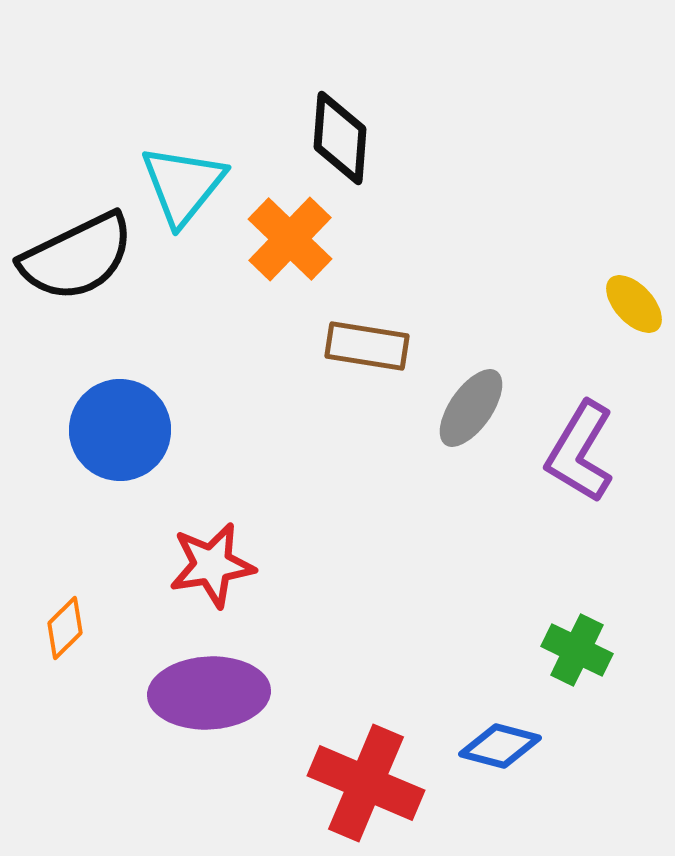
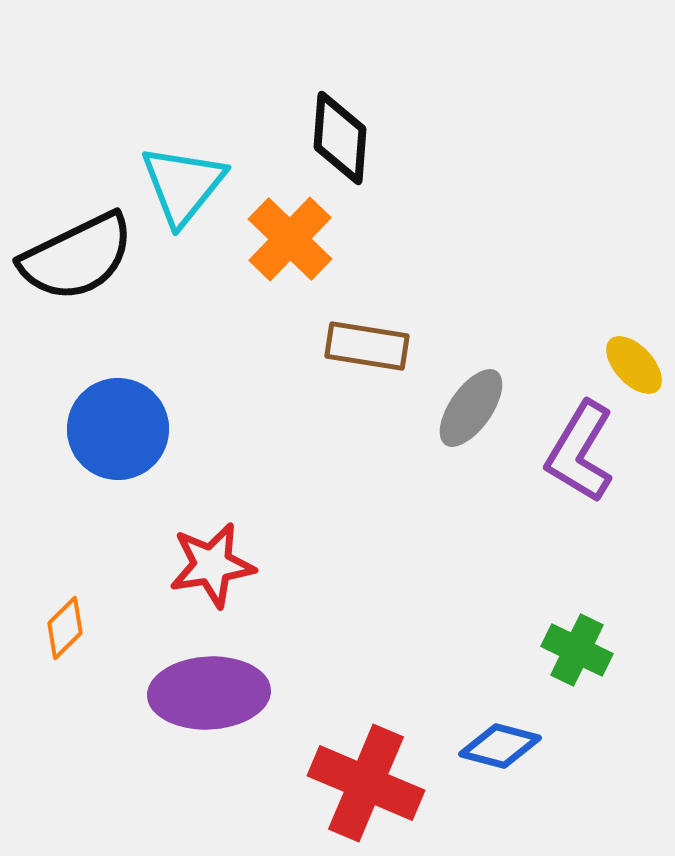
yellow ellipse: moved 61 px down
blue circle: moved 2 px left, 1 px up
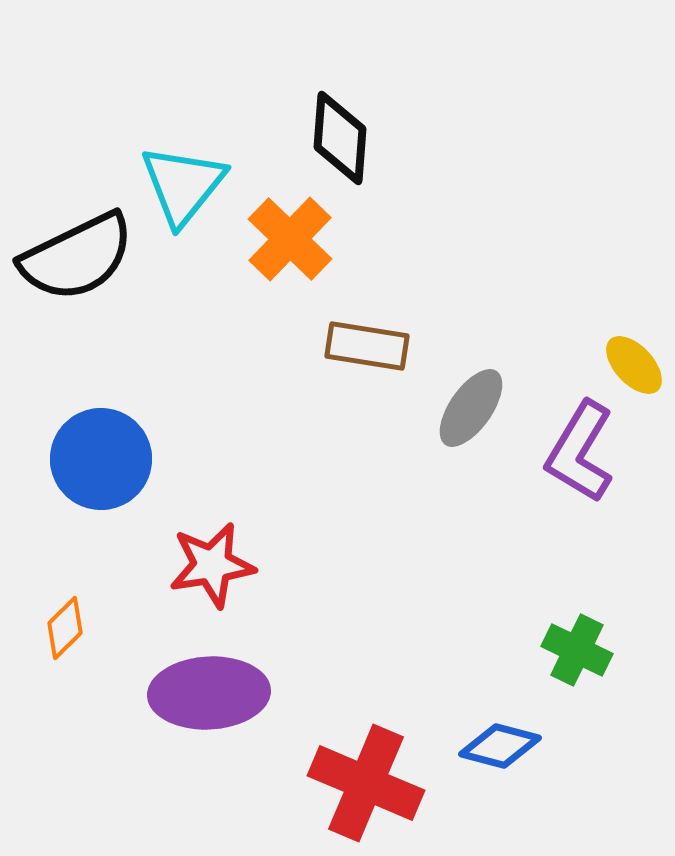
blue circle: moved 17 px left, 30 px down
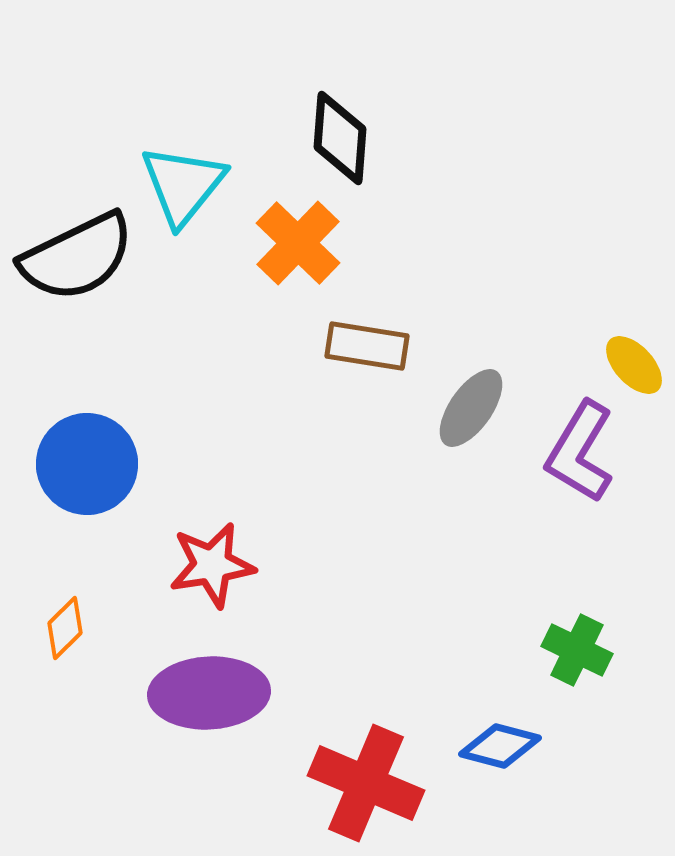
orange cross: moved 8 px right, 4 px down
blue circle: moved 14 px left, 5 px down
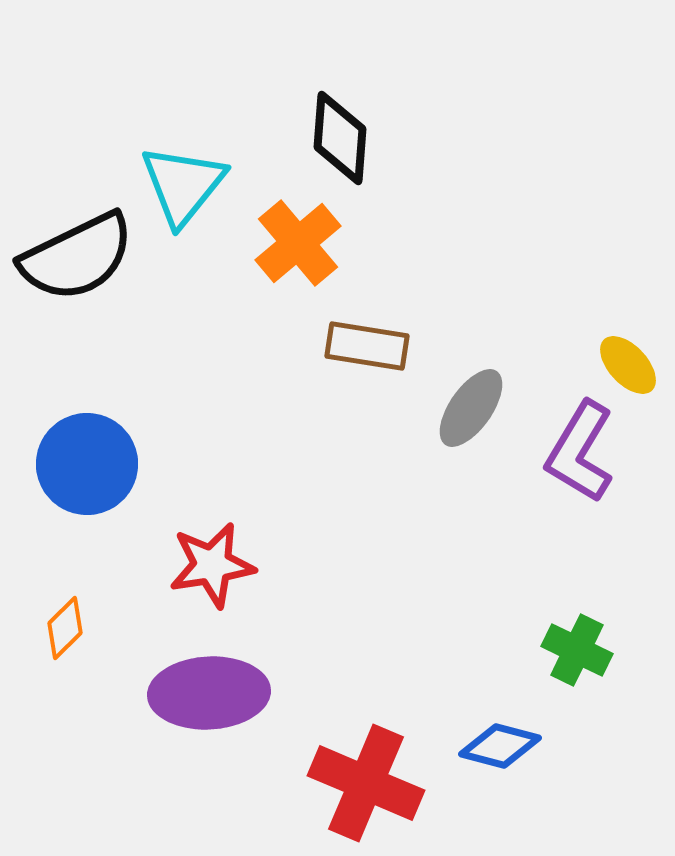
orange cross: rotated 6 degrees clockwise
yellow ellipse: moved 6 px left
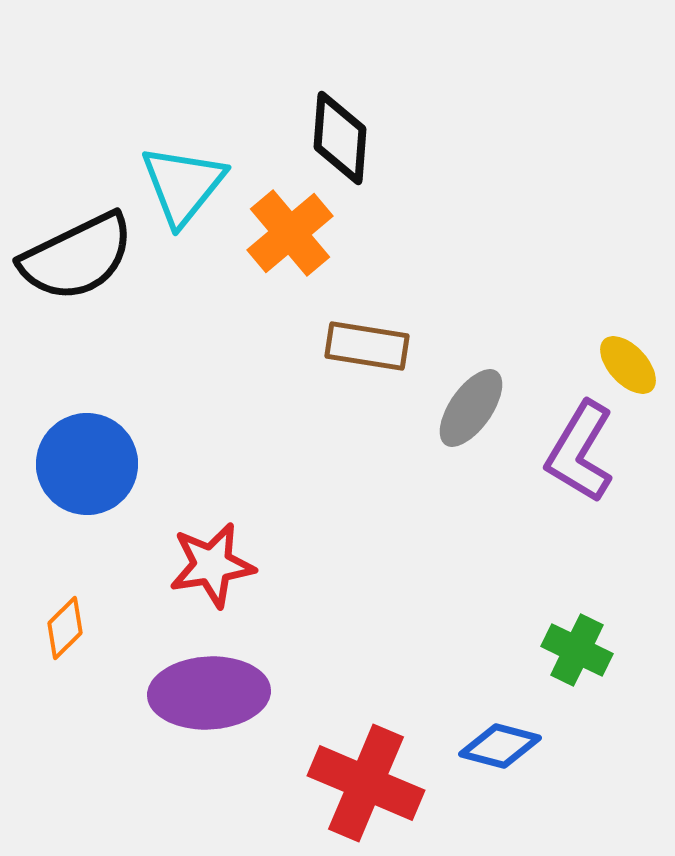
orange cross: moved 8 px left, 10 px up
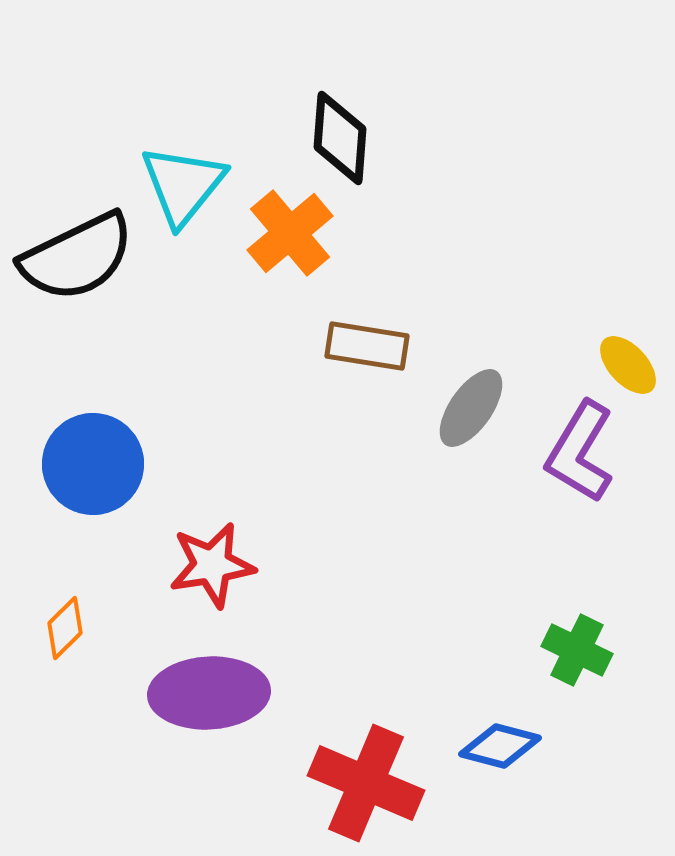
blue circle: moved 6 px right
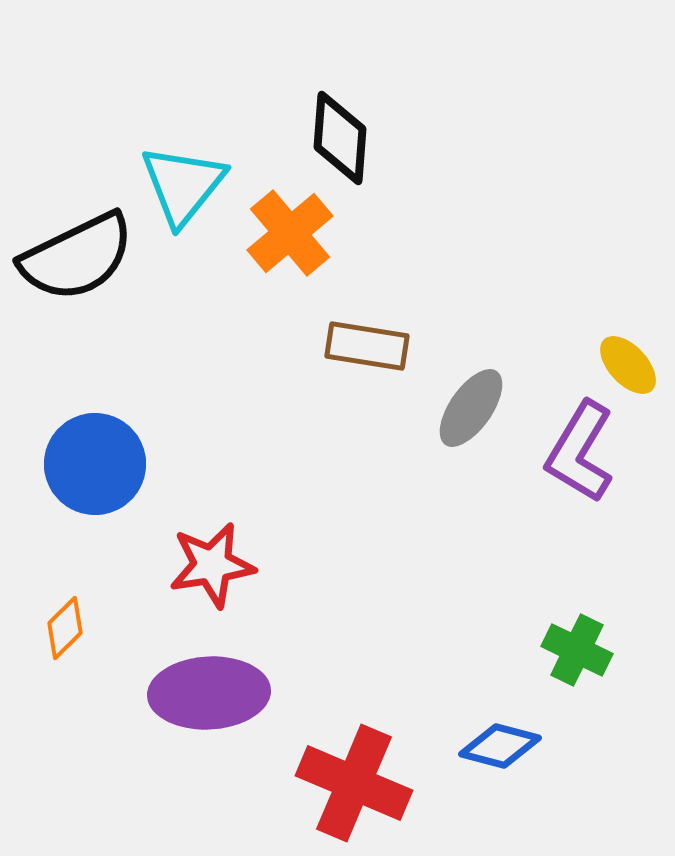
blue circle: moved 2 px right
red cross: moved 12 px left
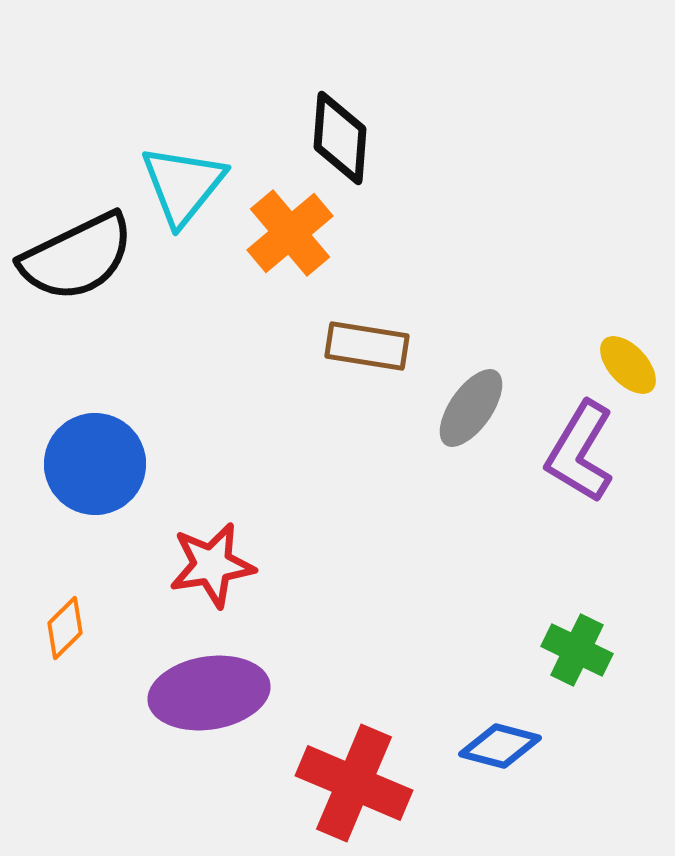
purple ellipse: rotated 6 degrees counterclockwise
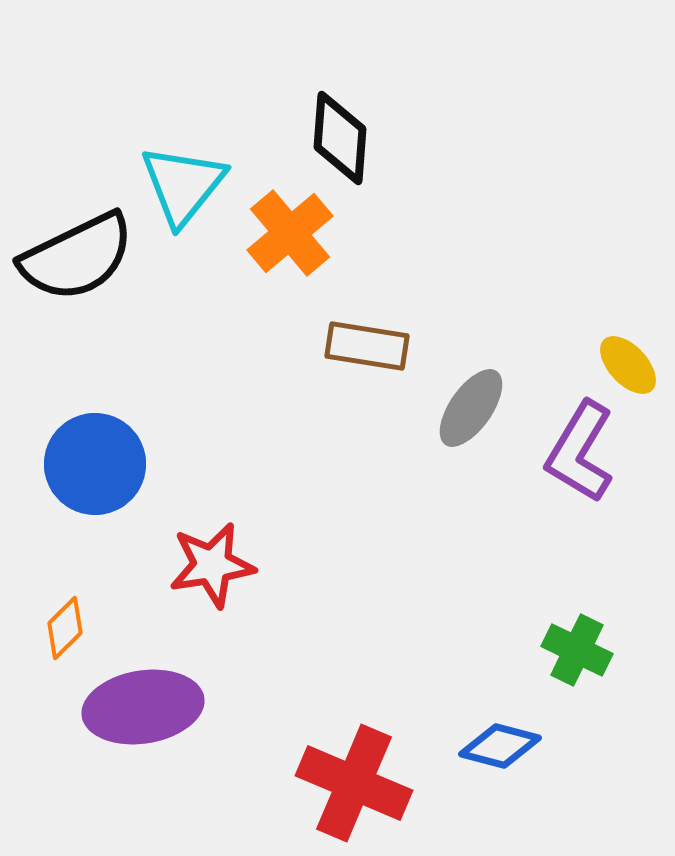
purple ellipse: moved 66 px left, 14 px down
